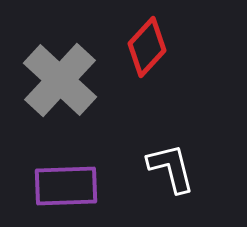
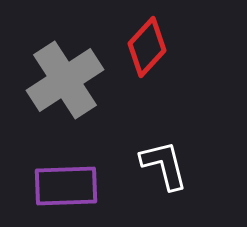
gray cross: moved 5 px right; rotated 14 degrees clockwise
white L-shape: moved 7 px left, 3 px up
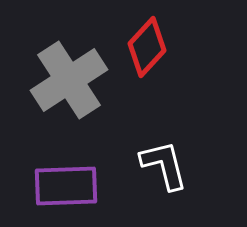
gray cross: moved 4 px right
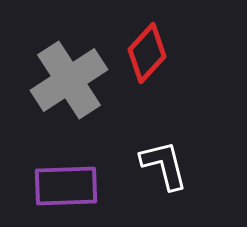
red diamond: moved 6 px down
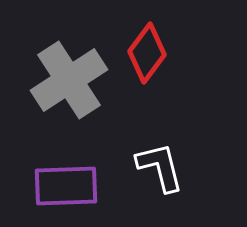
red diamond: rotated 6 degrees counterclockwise
white L-shape: moved 4 px left, 2 px down
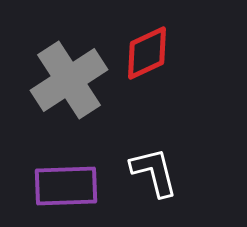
red diamond: rotated 28 degrees clockwise
white L-shape: moved 6 px left, 5 px down
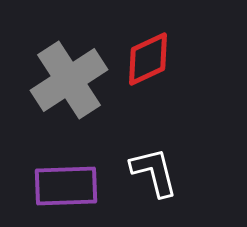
red diamond: moved 1 px right, 6 px down
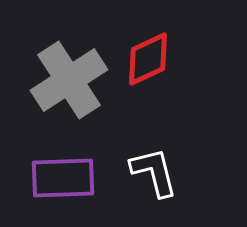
purple rectangle: moved 3 px left, 8 px up
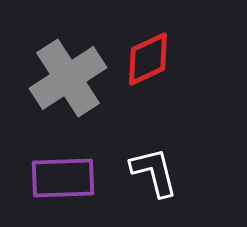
gray cross: moved 1 px left, 2 px up
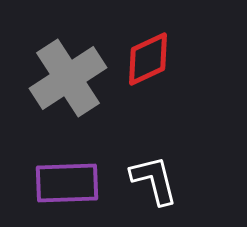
white L-shape: moved 8 px down
purple rectangle: moved 4 px right, 5 px down
